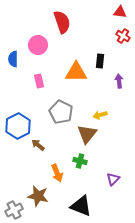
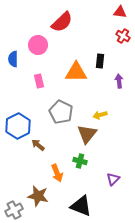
red semicircle: rotated 65 degrees clockwise
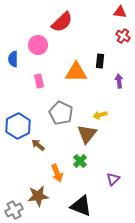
gray pentagon: moved 1 px down
green cross: rotated 32 degrees clockwise
brown star: rotated 20 degrees counterclockwise
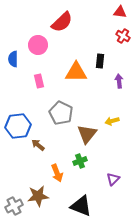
yellow arrow: moved 12 px right, 6 px down
blue hexagon: rotated 20 degrees clockwise
green cross: rotated 24 degrees clockwise
gray cross: moved 4 px up
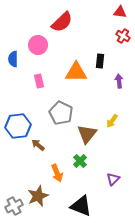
yellow arrow: rotated 40 degrees counterclockwise
green cross: rotated 24 degrees counterclockwise
brown star: rotated 15 degrees counterclockwise
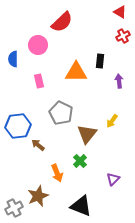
red triangle: rotated 24 degrees clockwise
red cross: rotated 32 degrees clockwise
gray cross: moved 2 px down
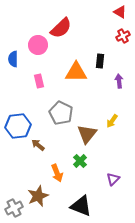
red semicircle: moved 1 px left, 6 px down
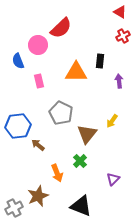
blue semicircle: moved 5 px right, 2 px down; rotated 21 degrees counterclockwise
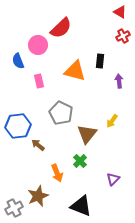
orange triangle: moved 1 px left, 1 px up; rotated 15 degrees clockwise
